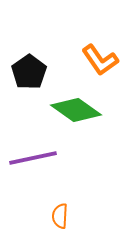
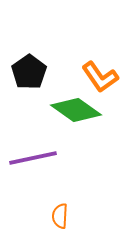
orange L-shape: moved 17 px down
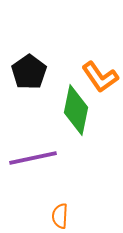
green diamond: rotated 66 degrees clockwise
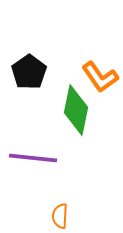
purple line: rotated 18 degrees clockwise
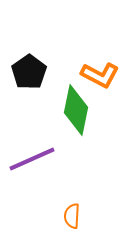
orange L-shape: moved 2 px up; rotated 27 degrees counterclockwise
purple line: moved 1 px left, 1 px down; rotated 30 degrees counterclockwise
orange semicircle: moved 12 px right
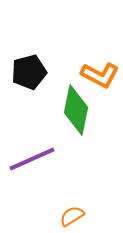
black pentagon: rotated 20 degrees clockwise
orange semicircle: rotated 55 degrees clockwise
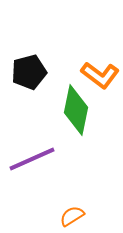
orange L-shape: rotated 9 degrees clockwise
